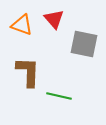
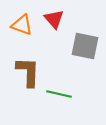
gray square: moved 1 px right, 2 px down
green line: moved 2 px up
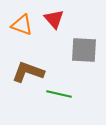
gray square: moved 1 px left, 4 px down; rotated 8 degrees counterclockwise
brown L-shape: rotated 72 degrees counterclockwise
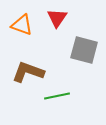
red triangle: moved 3 px right, 1 px up; rotated 15 degrees clockwise
gray square: rotated 12 degrees clockwise
green line: moved 2 px left, 2 px down; rotated 25 degrees counterclockwise
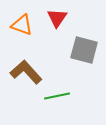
brown L-shape: moved 2 px left; rotated 28 degrees clockwise
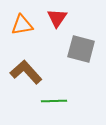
orange triangle: rotated 30 degrees counterclockwise
gray square: moved 3 px left, 1 px up
green line: moved 3 px left, 5 px down; rotated 10 degrees clockwise
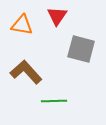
red triangle: moved 2 px up
orange triangle: rotated 20 degrees clockwise
